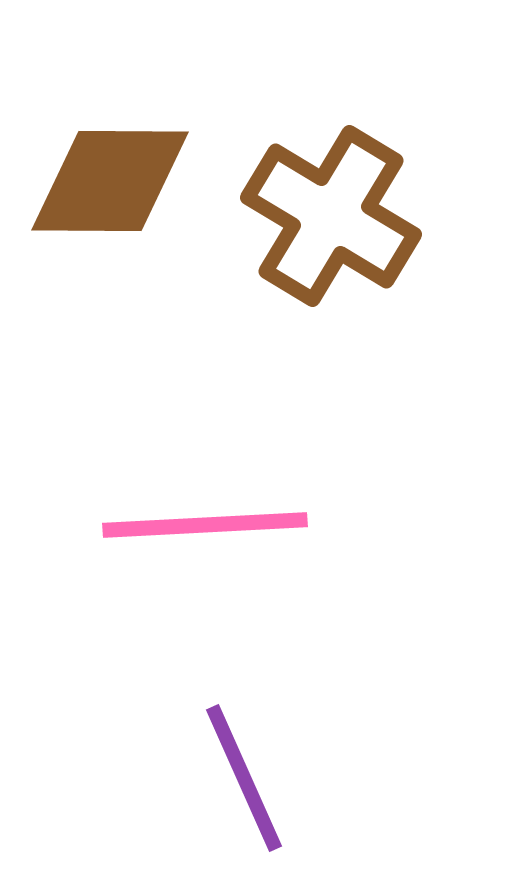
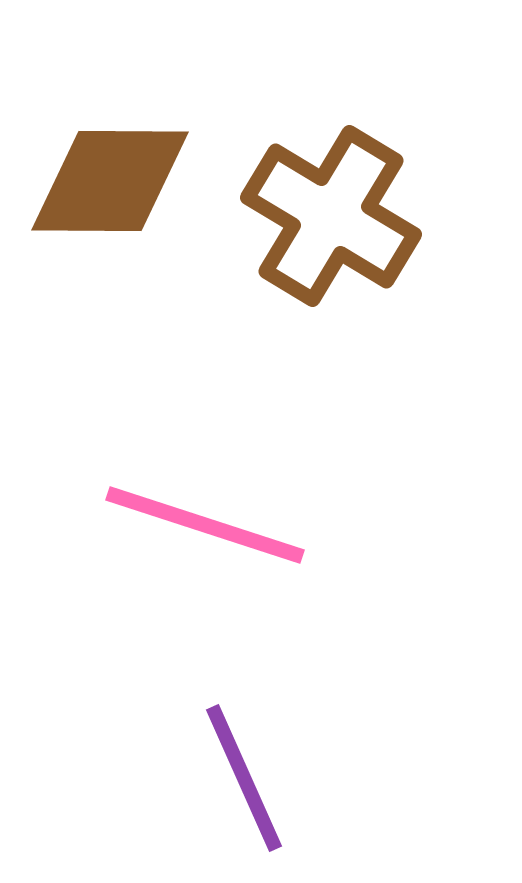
pink line: rotated 21 degrees clockwise
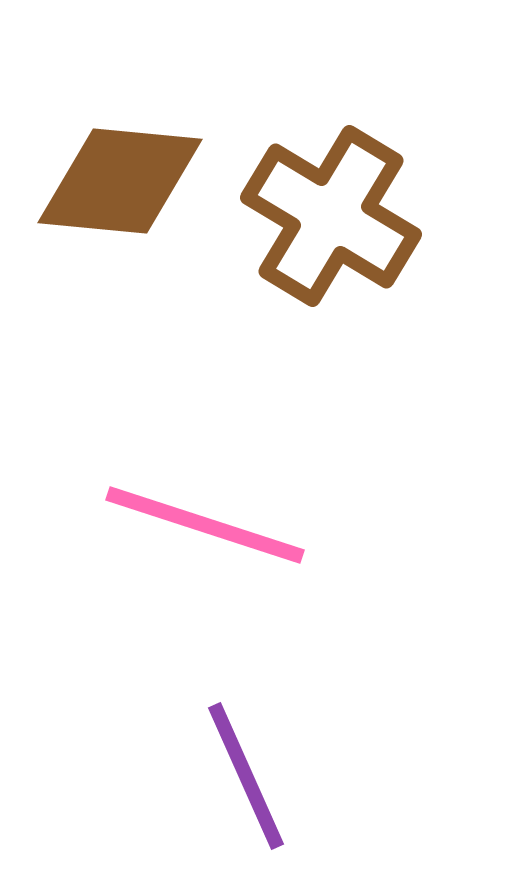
brown diamond: moved 10 px right; rotated 5 degrees clockwise
purple line: moved 2 px right, 2 px up
